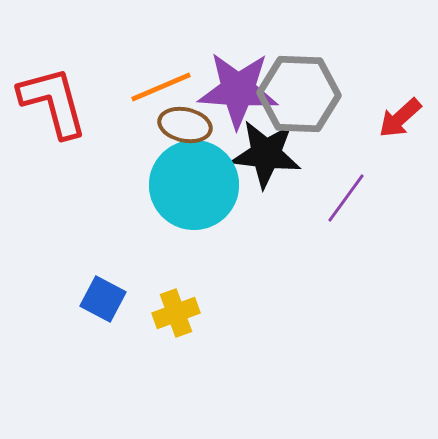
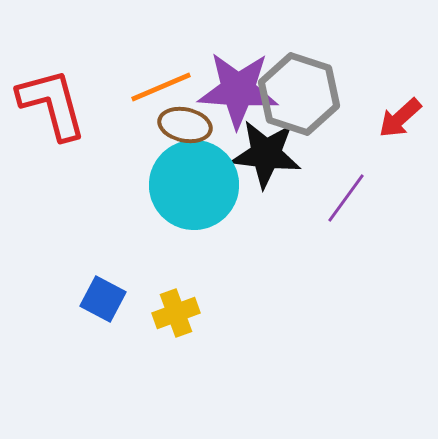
gray hexagon: rotated 16 degrees clockwise
red L-shape: moved 1 px left, 2 px down
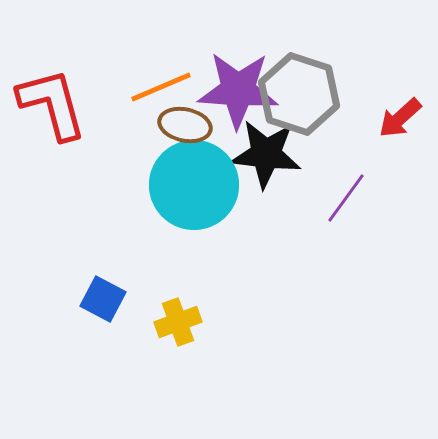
yellow cross: moved 2 px right, 9 px down
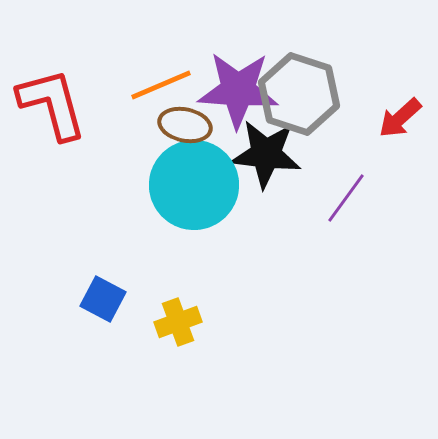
orange line: moved 2 px up
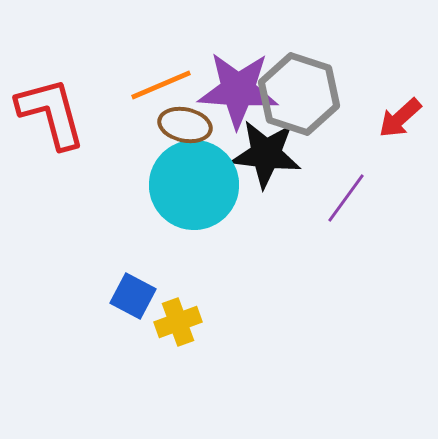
red L-shape: moved 1 px left, 9 px down
blue square: moved 30 px right, 3 px up
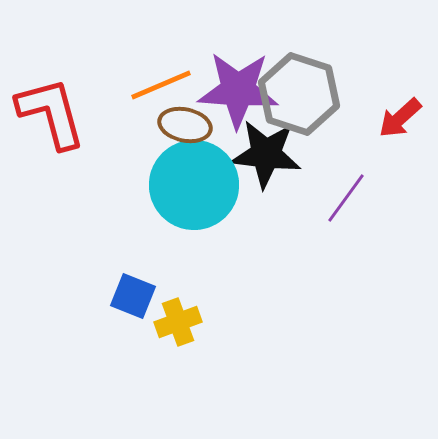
blue square: rotated 6 degrees counterclockwise
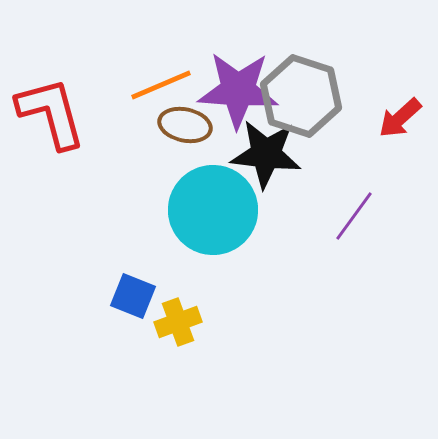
gray hexagon: moved 2 px right, 2 px down
cyan circle: moved 19 px right, 25 px down
purple line: moved 8 px right, 18 px down
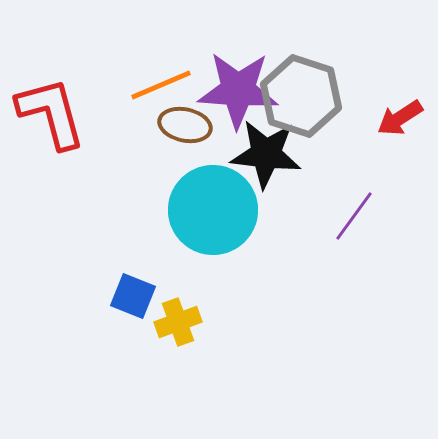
red arrow: rotated 9 degrees clockwise
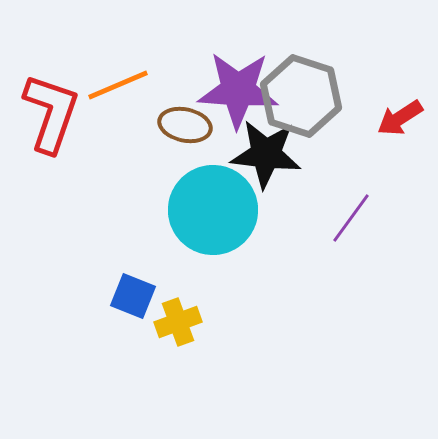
orange line: moved 43 px left
red L-shape: rotated 34 degrees clockwise
purple line: moved 3 px left, 2 px down
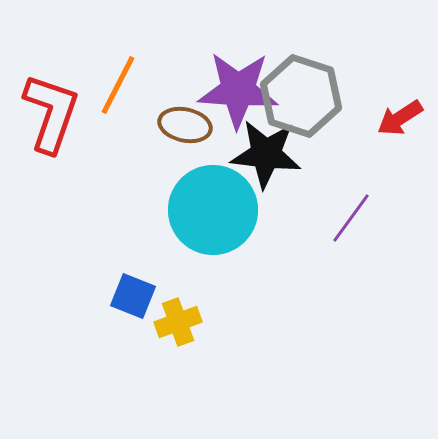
orange line: rotated 40 degrees counterclockwise
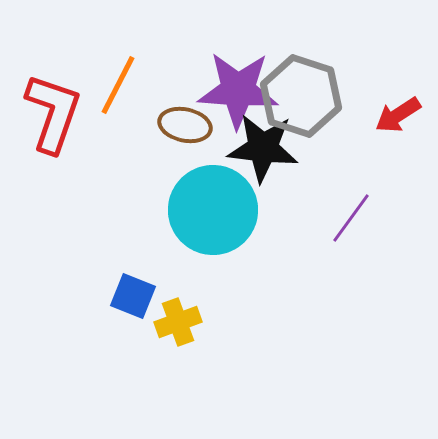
red L-shape: moved 2 px right
red arrow: moved 2 px left, 3 px up
black star: moved 3 px left, 6 px up
